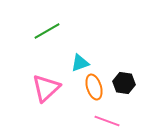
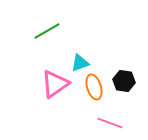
black hexagon: moved 2 px up
pink triangle: moved 9 px right, 4 px up; rotated 8 degrees clockwise
pink line: moved 3 px right, 2 px down
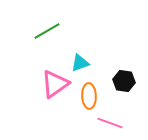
orange ellipse: moved 5 px left, 9 px down; rotated 15 degrees clockwise
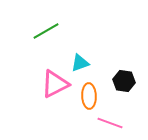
green line: moved 1 px left
pink triangle: rotated 8 degrees clockwise
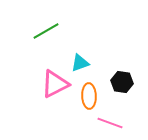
black hexagon: moved 2 px left, 1 px down
